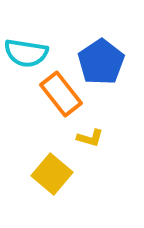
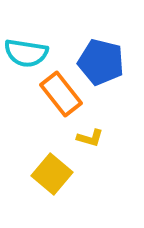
blue pentagon: rotated 24 degrees counterclockwise
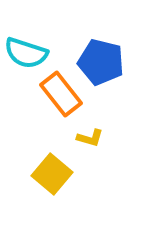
cyan semicircle: rotated 9 degrees clockwise
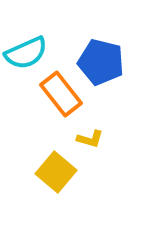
cyan semicircle: rotated 42 degrees counterclockwise
yellow L-shape: moved 1 px down
yellow square: moved 4 px right, 2 px up
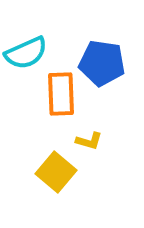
blue pentagon: moved 1 px right, 1 px down; rotated 6 degrees counterclockwise
orange rectangle: rotated 36 degrees clockwise
yellow L-shape: moved 1 px left, 2 px down
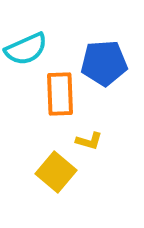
cyan semicircle: moved 4 px up
blue pentagon: moved 2 px right; rotated 12 degrees counterclockwise
orange rectangle: moved 1 px left
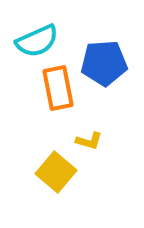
cyan semicircle: moved 11 px right, 8 px up
orange rectangle: moved 2 px left, 6 px up; rotated 9 degrees counterclockwise
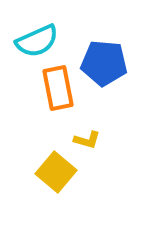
blue pentagon: rotated 9 degrees clockwise
yellow L-shape: moved 2 px left, 1 px up
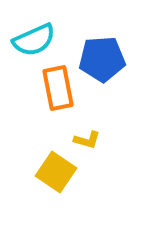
cyan semicircle: moved 3 px left, 1 px up
blue pentagon: moved 2 px left, 4 px up; rotated 9 degrees counterclockwise
yellow square: rotated 6 degrees counterclockwise
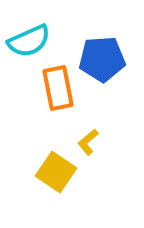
cyan semicircle: moved 5 px left, 1 px down
yellow L-shape: moved 1 px right, 2 px down; rotated 124 degrees clockwise
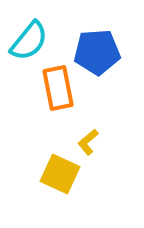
cyan semicircle: rotated 27 degrees counterclockwise
blue pentagon: moved 5 px left, 7 px up
yellow square: moved 4 px right, 2 px down; rotated 9 degrees counterclockwise
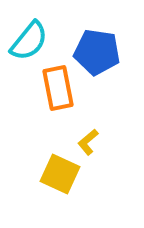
blue pentagon: rotated 12 degrees clockwise
